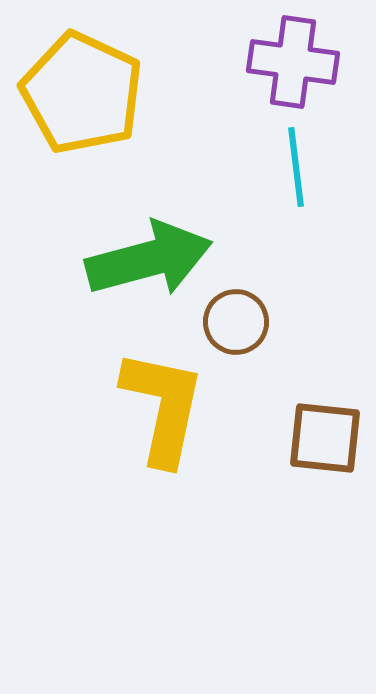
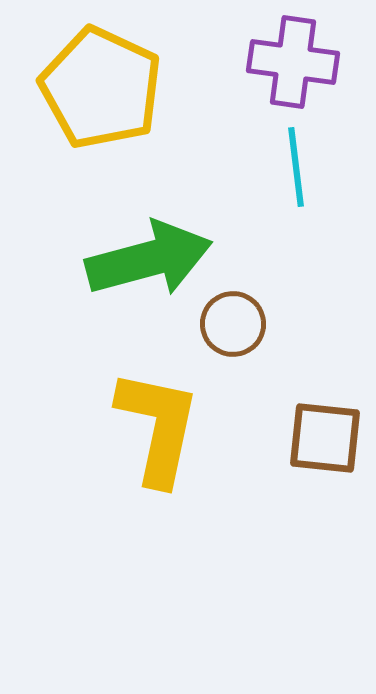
yellow pentagon: moved 19 px right, 5 px up
brown circle: moved 3 px left, 2 px down
yellow L-shape: moved 5 px left, 20 px down
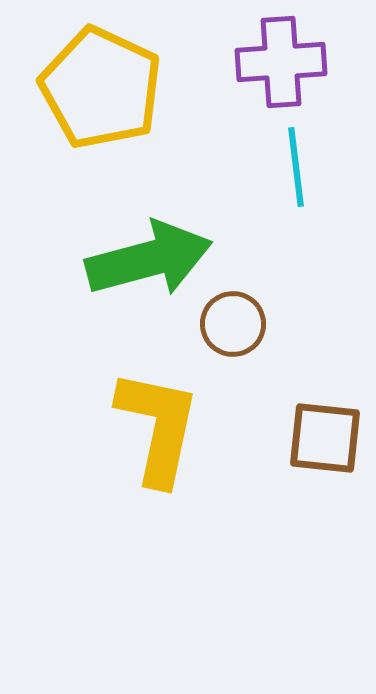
purple cross: moved 12 px left; rotated 12 degrees counterclockwise
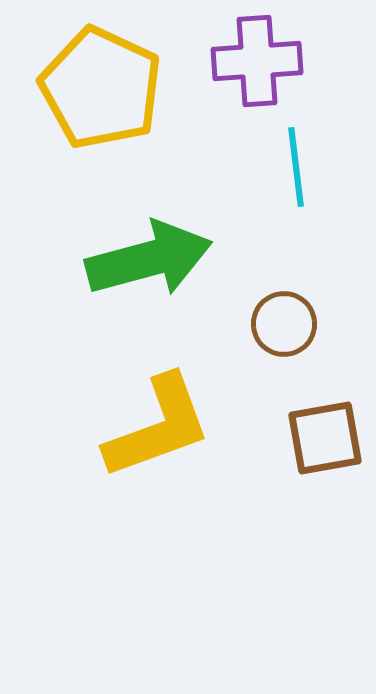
purple cross: moved 24 px left, 1 px up
brown circle: moved 51 px right
yellow L-shape: rotated 58 degrees clockwise
brown square: rotated 16 degrees counterclockwise
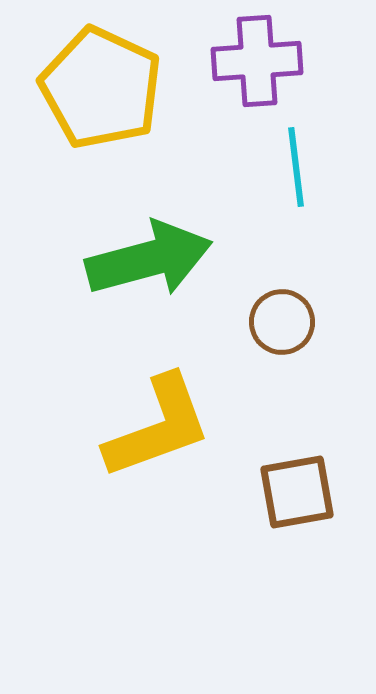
brown circle: moved 2 px left, 2 px up
brown square: moved 28 px left, 54 px down
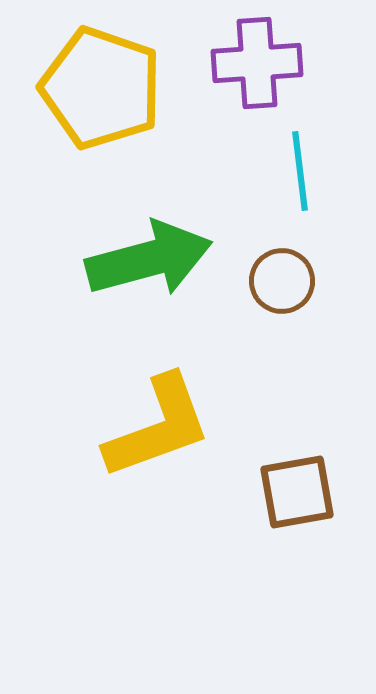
purple cross: moved 2 px down
yellow pentagon: rotated 6 degrees counterclockwise
cyan line: moved 4 px right, 4 px down
brown circle: moved 41 px up
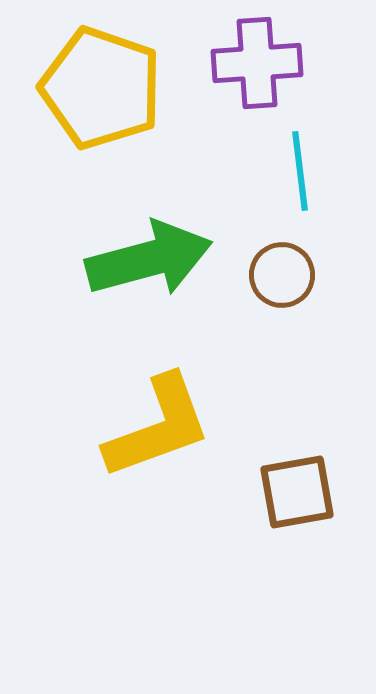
brown circle: moved 6 px up
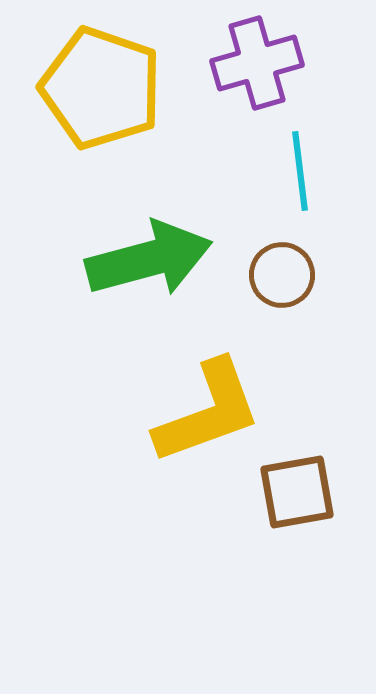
purple cross: rotated 12 degrees counterclockwise
yellow L-shape: moved 50 px right, 15 px up
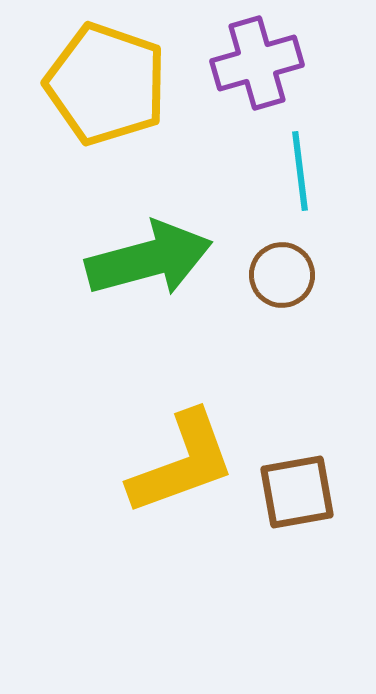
yellow pentagon: moved 5 px right, 4 px up
yellow L-shape: moved 26 px left, 51 px down
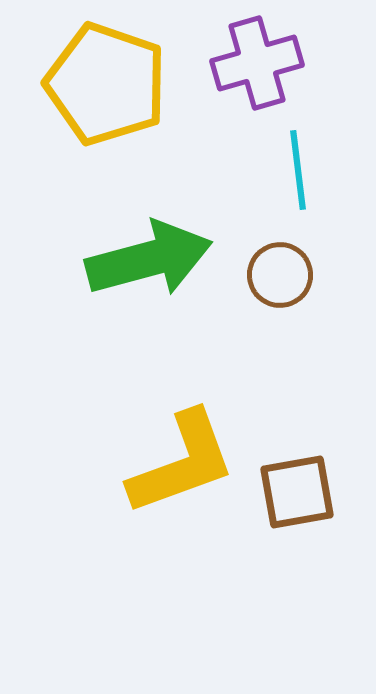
cyan line: moved 2 px left, 1 px up
brown circle: moved 2 px left
